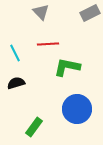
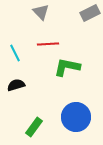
black semicircle: moved 2 px down
blue circle: moved 1 px left, 8 px down
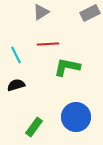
gray triangle: rotated 42 degrees clockwise
cyan line: moved 1 px right, 2 px down
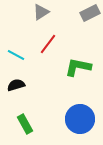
red line: rotated 50 degrees counterclockwise
cyan line: rotated 36 degrees counterclockwise
green L-shape: moved 11 px right
blue circle: moved 4 px right, 2 px down
green rectangle: moved 9 px left, 3 px up; rotated 66 degrees counterclockwise
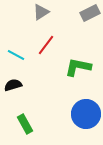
red line: moved 2 px left, 1 px down
black semicircle: moved 3 px left
blue circle: moved 6 px right, 5 px up
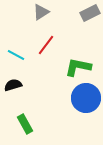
blue circle: moved 16 px up
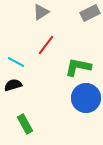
cyan line: moved 7 px down
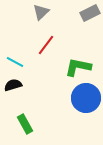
gray triangle: rotated 12 degrees counterclockwise
cyan line: moved 1 px left
